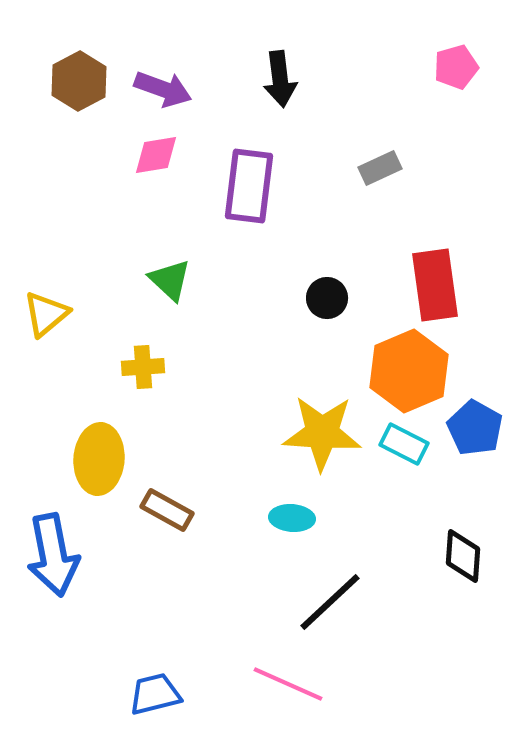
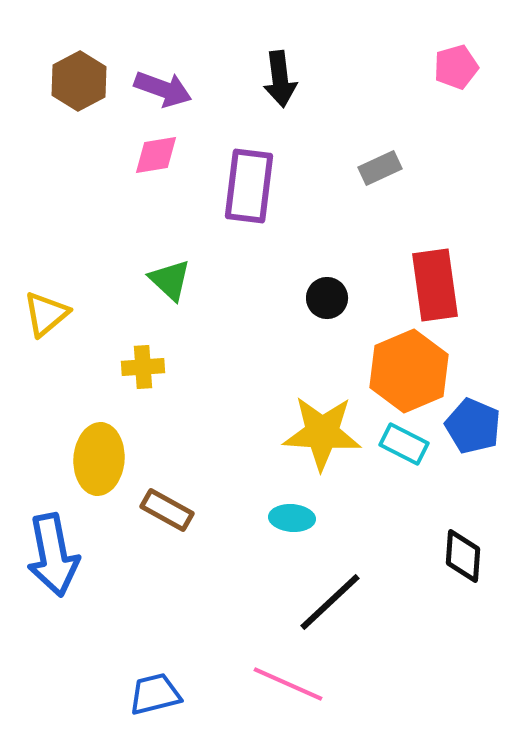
blue pentagon: moved 2 px left, 2 px up; rotated 6 degrees counterclockwise
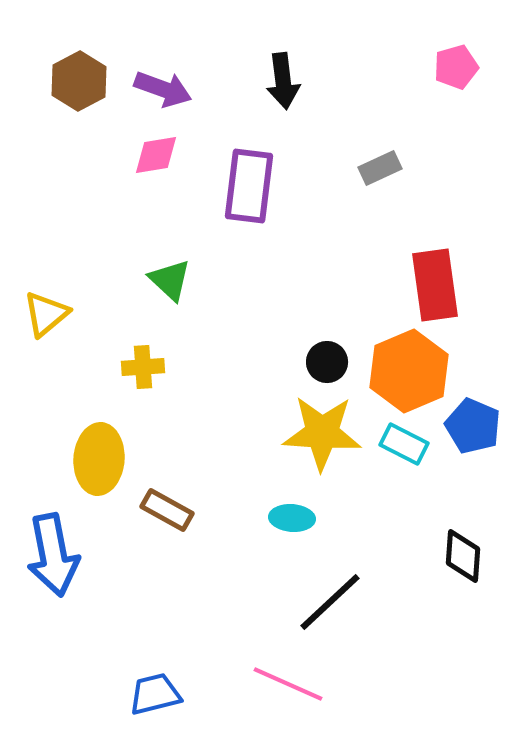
black arrow: moved 3 px right, 2 px down
black circle: moved 64 px down
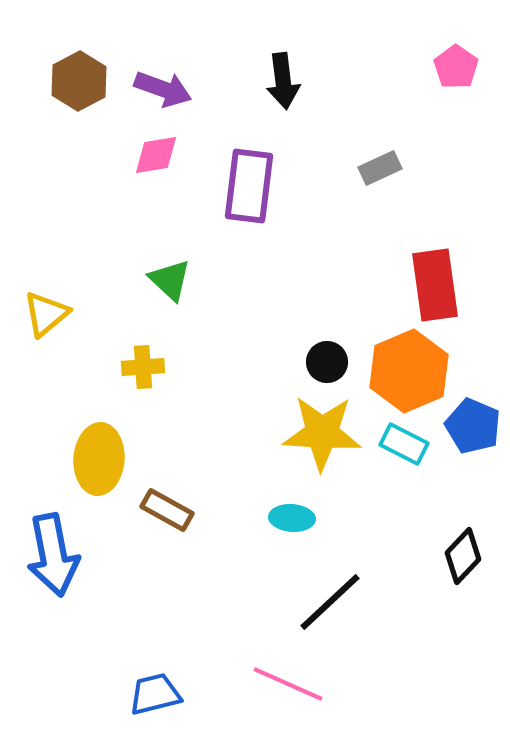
pink pentagon: rotated 21 degrees counterclockwise
black diamond: rotated 40 degrees clockwise
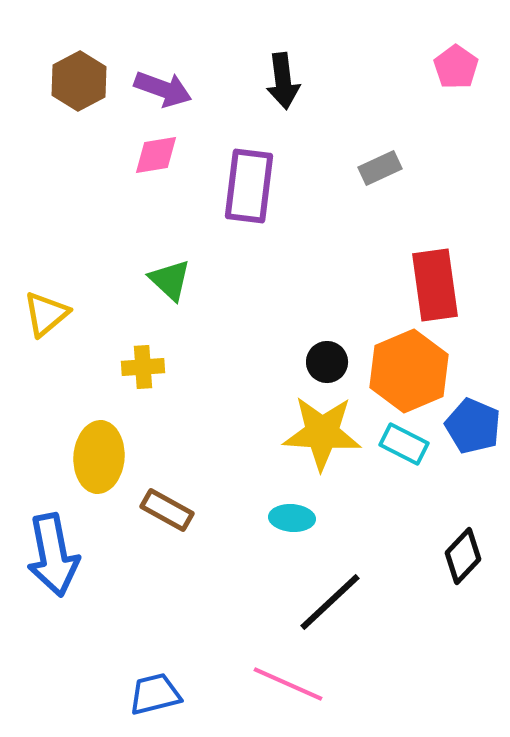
yellow ellipse: moved 2 px up
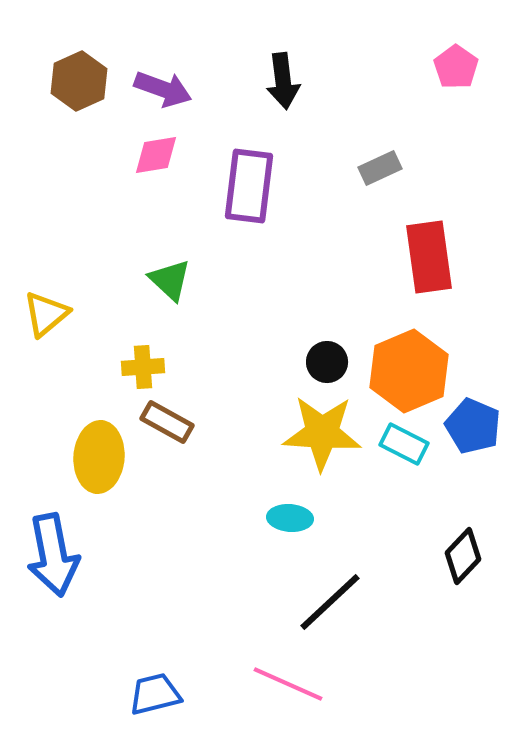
brown hexagon: rotated 4 degrees clockwise
red rectangle: moved 6 px left, 28 px up
brown rectangle: moved 88 px up
cyan ellipse: moved 2 px left
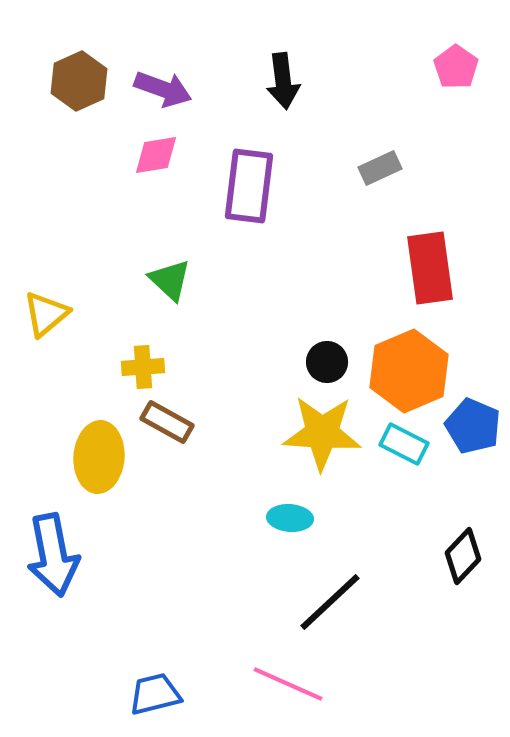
red rectangle: moved 1 px right, 11 px down
